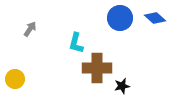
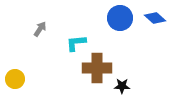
gray arrow: moved 10 px right
cyan L-shape: rotated 70 degrees clockwise
black star: rotated 14 degrees clockwise
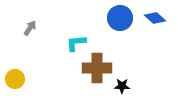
gray arrow: moved 10 px left, 1 px up
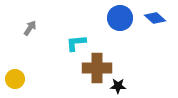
black star: moved 4 px left
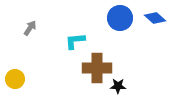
cyan L-shape: moved 1 px left, 2 px up
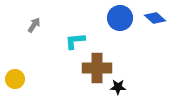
gray arrow: moved 4 px right, 3 px up
black star: moved 1 px down
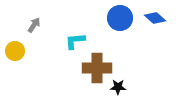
yellow circle: moved 28 px up
